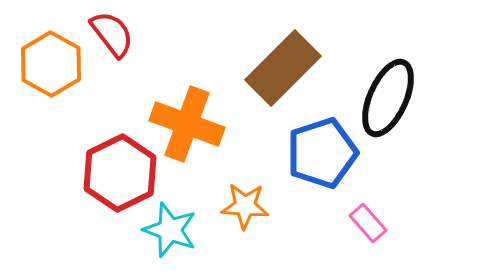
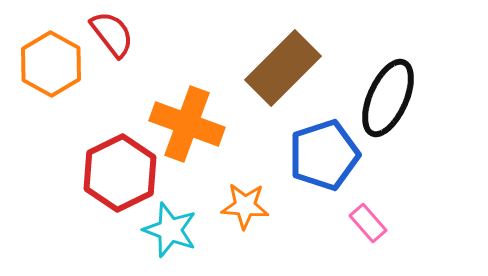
blue pentagon: moved 2 px right, 2 px down
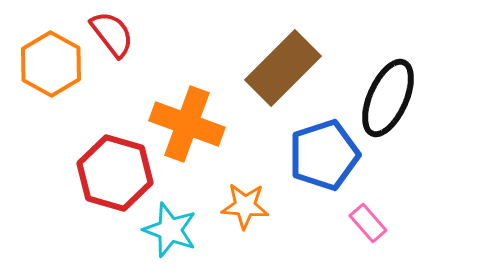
red hexagon: moved 5 px left; rotated 18 degrees counterclockwise
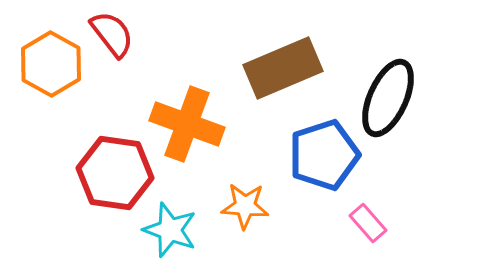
brown rectangle: rotated 22 degrees clockwise
red hexagon: rotated 8 degrees counterclockwise
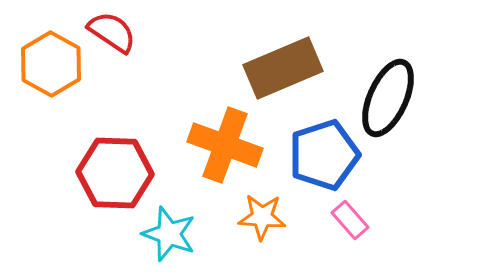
red semicircle: moved 2 px up; rotated 18 degrees counterclockwise
orange cross: moved 38 px right, 21 px down
red hexagon: rotated 6 degrees counterclockwise
orange star: moved 17 px right, 11 px down
pink rectangle: moved 18 px left, 3 px up
cyan star: moved 1 px left, 4 px down
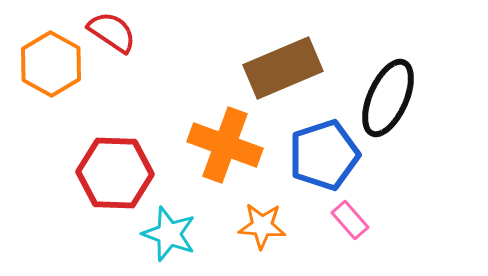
orange star: moved 9 px down
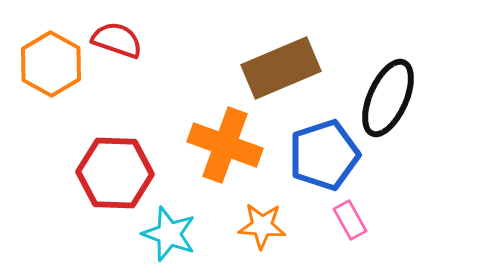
red semicircle: moved 5 px right, 8 px down; rotated 15 degrees counterclockwise
brown rectangle: moved 2 px left
pink rectangle: rotated 12 degrees clockwise
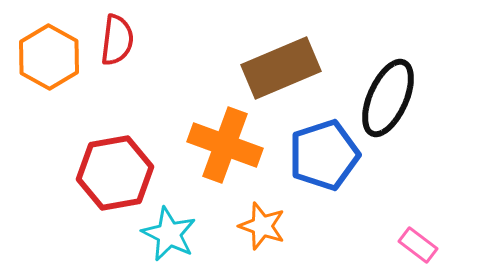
red semicircle: rotated 78 degrees clockwise
orange hexagon: moved 2 px left, 7 px up
red hexagon: rotated 12 degrees counterclockwise
pink rectangle: moved 68 px right, 25 px down; rotated 24 degrees counterclockwise
orange star: rotated 15 degrees clockwise
cyan star: rotated 6 degrees clockwise
